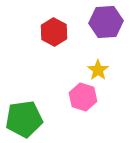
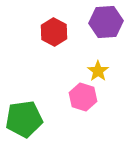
yellow star: moved 1 px down
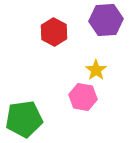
purple hexagon: moved 2 px up
yellow star: moved 2 px left, 1 px up
pink hexagon: rotated 8 degrees counterclockwise
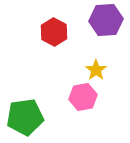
pink hexagon: rotated 20 degrees counterclockwise
green pentagon: moved 1 px right, 2 px up
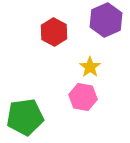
purple hexagon: rotated 20 degrees counterclockwise
yellow star: moved 6 px left, 3 px up
pink hexagon: rotated 20 degrees clockwise
